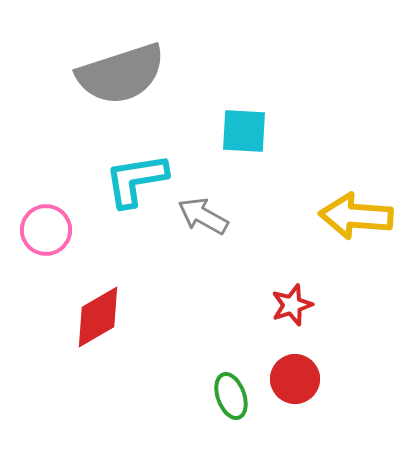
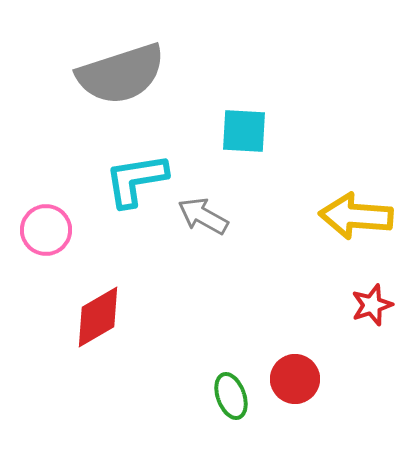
red star: moved 80 px right
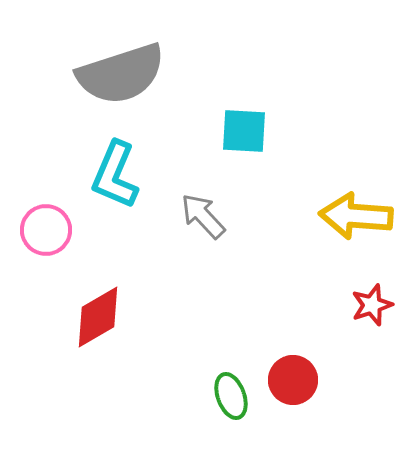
cyan L-shape: moved 21 px left, 5 px up; rotated 58 degrees counterclockwise
gray arrow: rotated 18 degrees clockwise
red circle: moved 2 px left, 1 px down
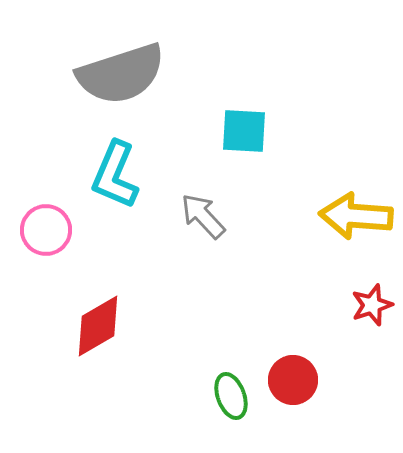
red diamond: moved 9 px down
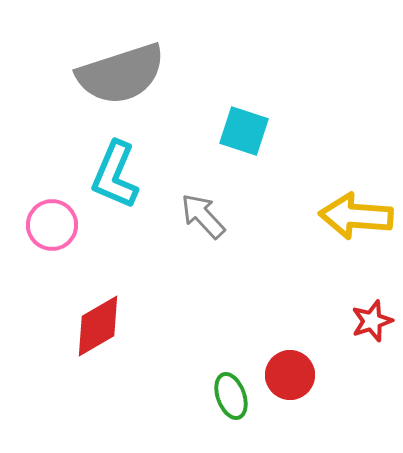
cyan square: rotated 15 degrees clockwise
pink circle: moved 6 px right, 5 px up
red star: moved 16 px down
red circle: moved 3 px left, 5 px up
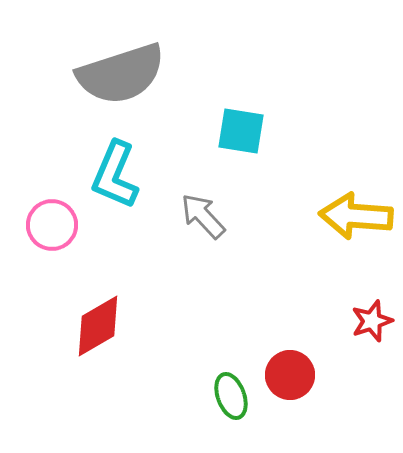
cyan square: moved 3 px left; rotated 9 degrees counterclockwise
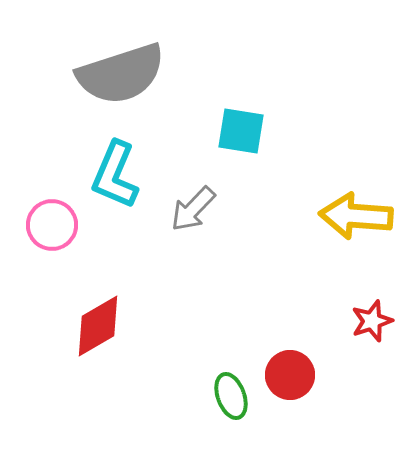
gray arrow: moved 10 px left, 7 px up; rotated 93 degrees counterclockwise
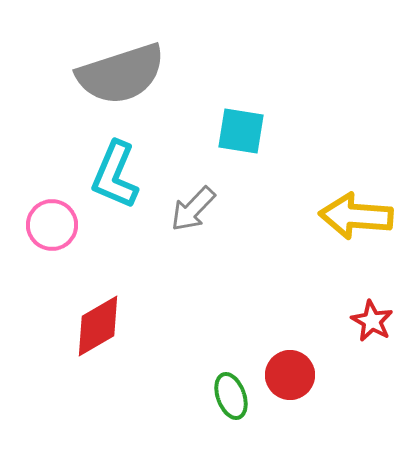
red star: rotated 24 degrees counterclockwise
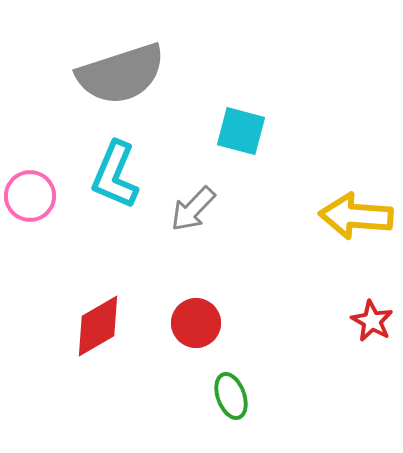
cyan square: rotated 6 degrees clockwise
pink circle: moved 22 px left, 29 px up
red circle: moved 94 px left, 52 px up
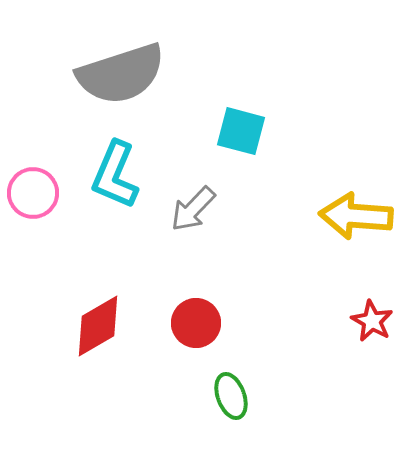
pink circle: moved 3 px right, 3 px up
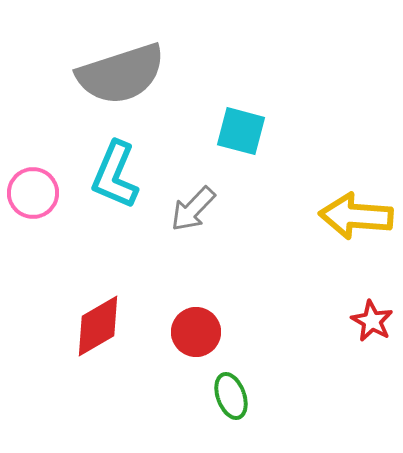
red circle: moved 9 px down
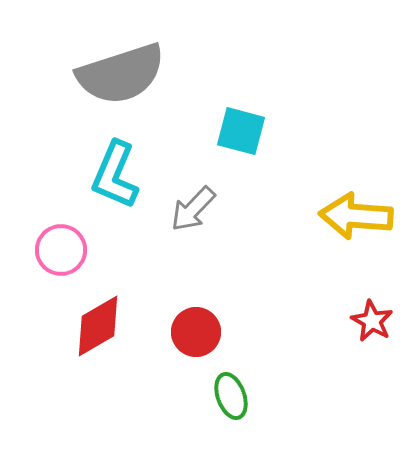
pink circle: moved 28 px right, 57 px down
